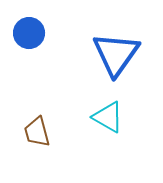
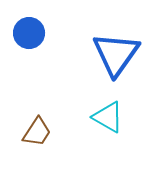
brown trapezoid: rotated 132 degrees counterclockwise
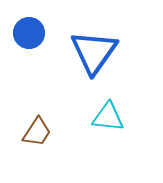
blue triangle: moved 22 px left, 2 px up
cyan triangle: rotated 24 degrees counterclockwise
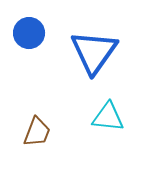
brown trapezoid: rotated 12 degrees counterclockwise
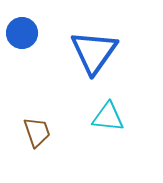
blue circle: moved 7 px left
brown trapezoid: rotated 40 degrees counterclockwise
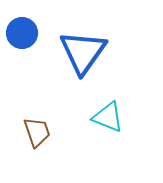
blue triangle: moved 11 px left
cyan triangle: rotated 16 degrees clockwise
